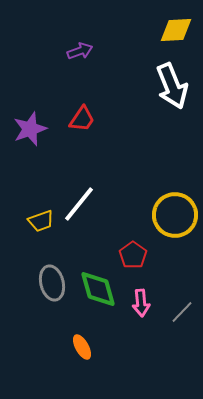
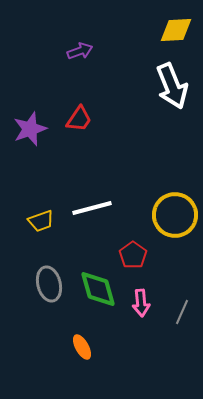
red trapezoid: moved 3 px left
white line: moved 13 px right, 4 px down; rotated 36 degrees clockwise
gray ellipse: moved 3 px left, 1 px down
gray line: rotated 20 degrees counterclockwise
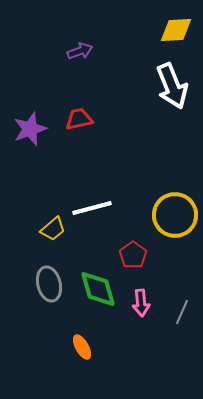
red trapezoid: rotated 136 degrees counterclockwise
yellow trapezoid: moved 12 px right, 8 px down; rotated 20 degrees counterclockwise
